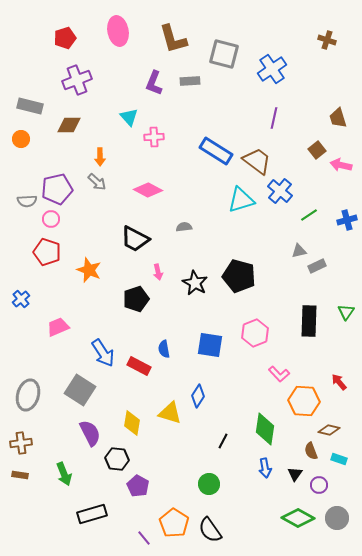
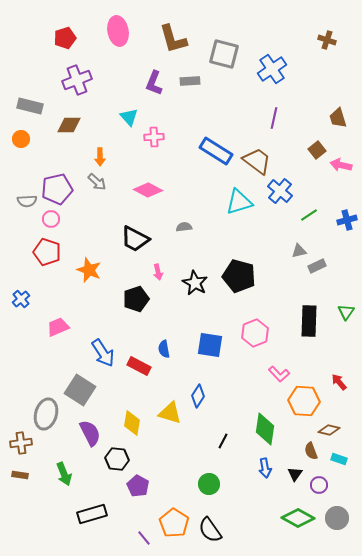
cyan triangle at (241, 200): moved 2 px left, 2 px down
gray ellipse at (28, 395): moved 18 px right, 19 px down
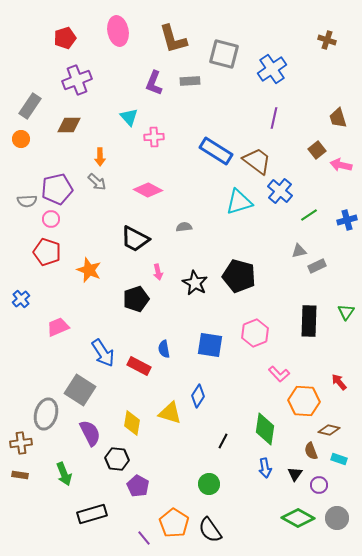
gray rectangle at (30, 106): rotated 70 degrees counterclockwise
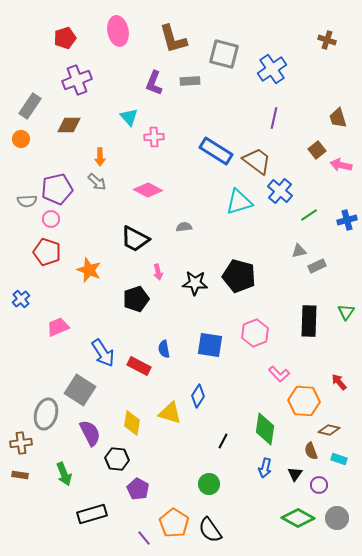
black star at (195, 283): rotated 25 degrees counterclockwise
blue arrow at (265, 468): rotated 24 degrees clockwise
purple pentagon at (138, 486): moved 3 px down
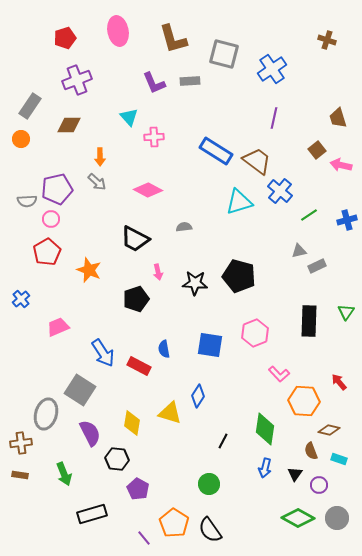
purple L-shape at (154, 83): rotated 45 degrees counterclockwise
red pentagon at (47, 252): rotated 24 degrees clockwise
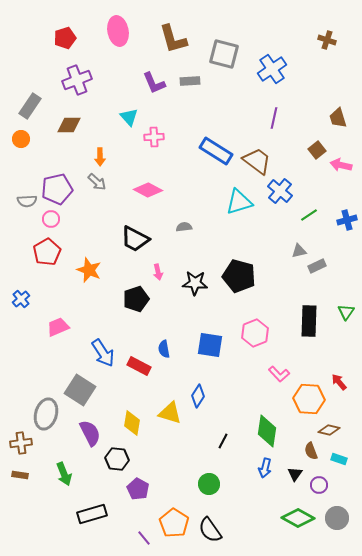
orange hexagon at (304, 401): moved 5 px right, 2 px up
green diamond at (265, 429): moved 2 px right, 2 px down
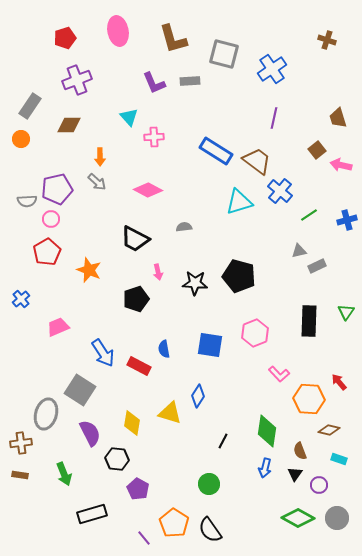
brown semicircle at (311, 451): moved 11 px left
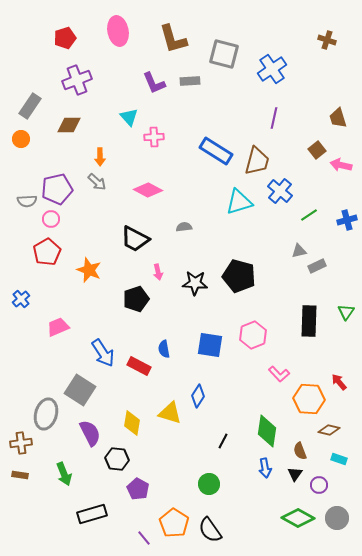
brown trapezoid at (257, 161): rotated 68 degrees clockwise
pink hexagon at (255, 333): moved 2 px left, 2 px down
blue arrow at (265, 468): rotated 24 degrees counterclockwise
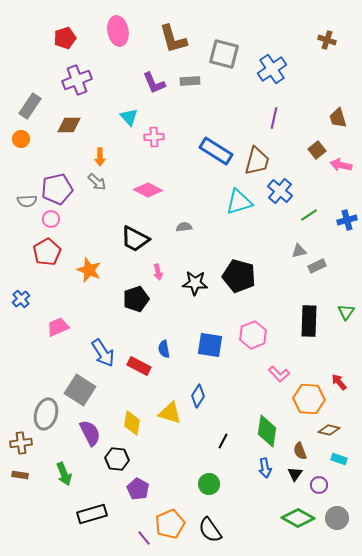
orange pentagon at (174, 523): moved 4 px left, 1 px down; rotated 16 degrees clockwise
